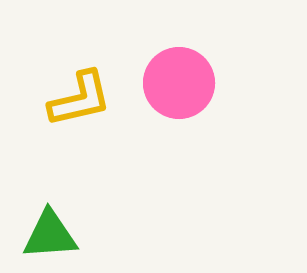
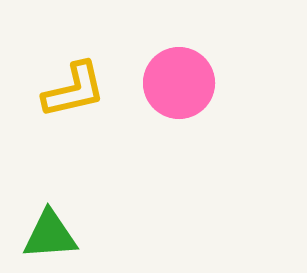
yellow L-shape: moved 6 px left, 9 px up
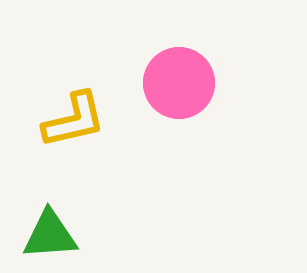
yellow L-shape: moved 30 px down
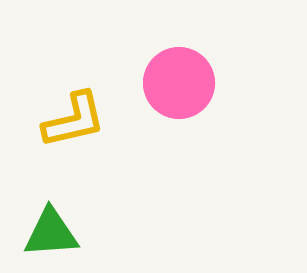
green triangle: moved 1 px right, 2 px up
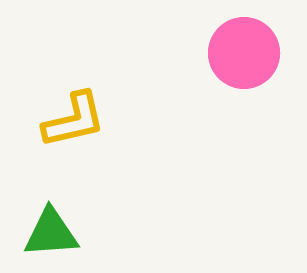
pink circle: moved 65 px right, 30 px up
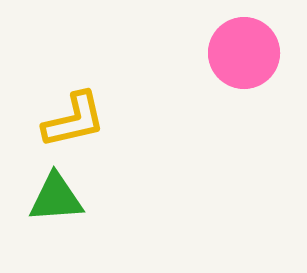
green triangle: moved 5 px right, 35 px up
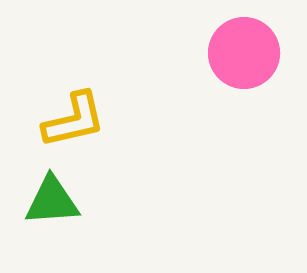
green triangle: moved 4 px left, 3 px down
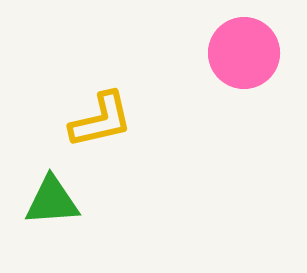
yellow L-shape: moved 27 px right
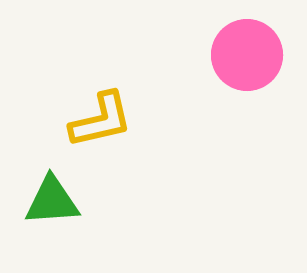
pink circle: moved 3 px right, 2 px down
